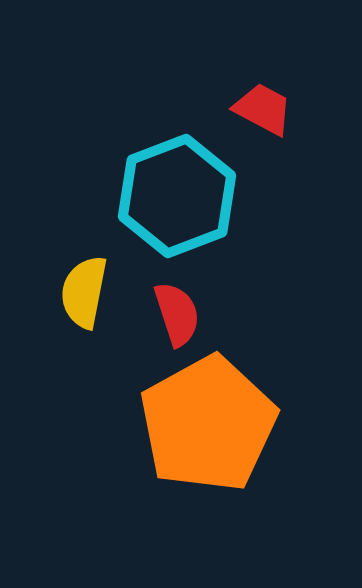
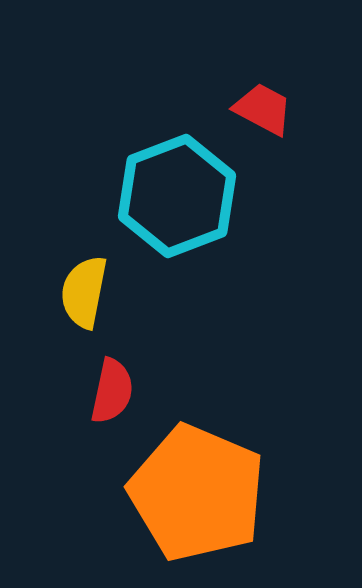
red semicircle: moved 65 px left, 77 px down; rotated 30 degrees clockwise
orange pentagon: moved 11 px left, 69 px down; rotated 20 degrees counterclockwise
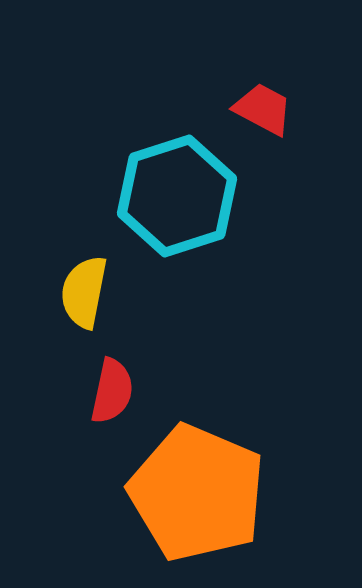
cyan hexagon: rotated 3 degrees clockwise
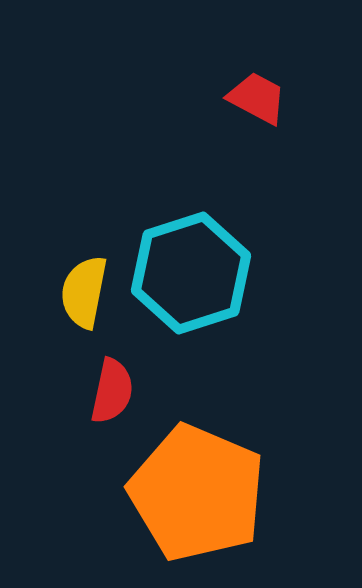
red trapezoid: moved 6 px left, 11 px up
cyan hexagon: moved 14 px right, 77 px down
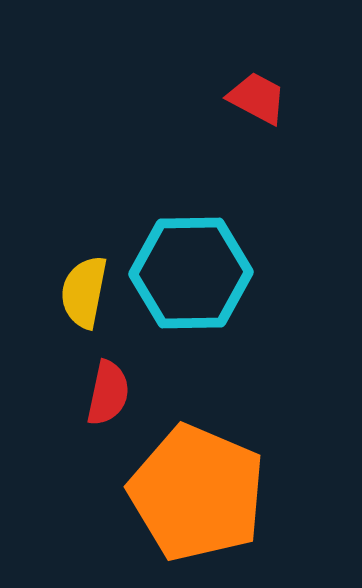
cyan hexagon: rotated 17 degrees clockwise
red semicircle: moved 4 px left, 2 px down
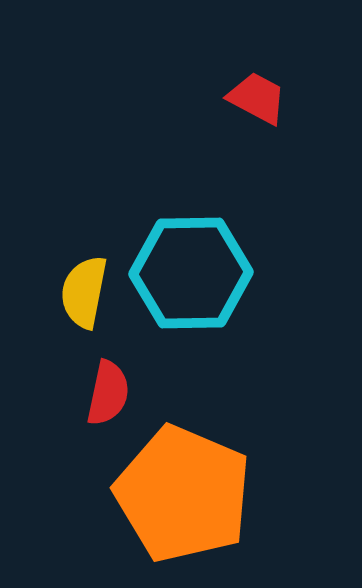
orange pentagon: moved 14 px left, 1 px down
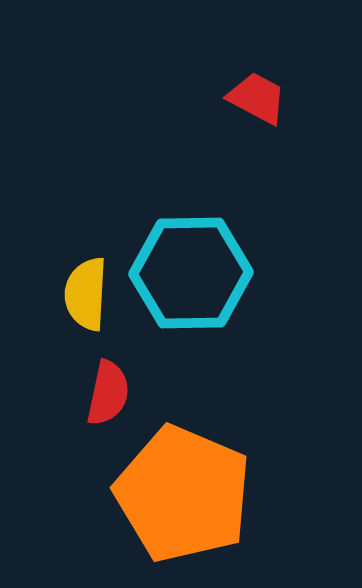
yellow semicircle: moved 2 px right, 2 px down; rotated 8 degrees counterclockwise
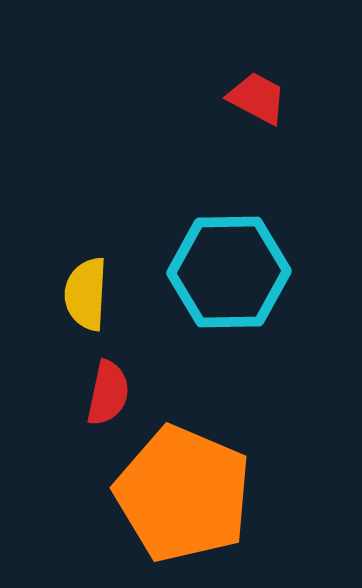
cyan hexagon: moved 38 px right, 1 px up
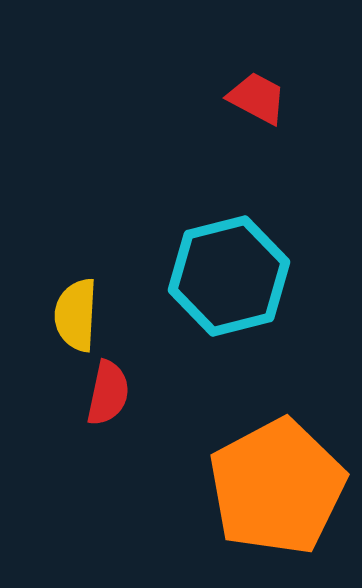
cyan hexagon: moved 4 px down; rotated 13 degrees counterclockwise
yellow semicircle: moved 10 px left, 21 px down
orange pentagon: moved 94 px right, 7 px up; rotated 21 degrees clockwise
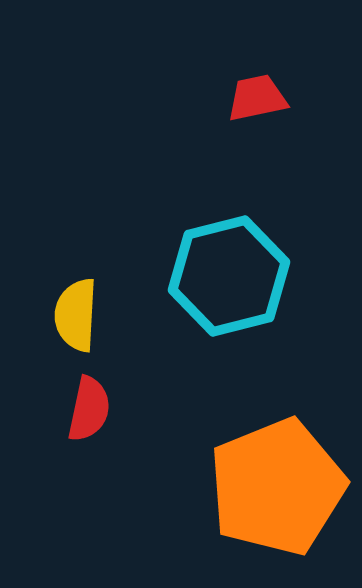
red trapezoid: rotated 40 degrees counterclockwise
red semicircle: moved 19 px left, 16 px down
orange pentagon: rotated 6 degrees clockwise
